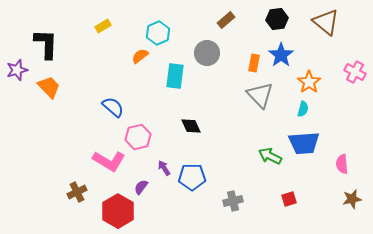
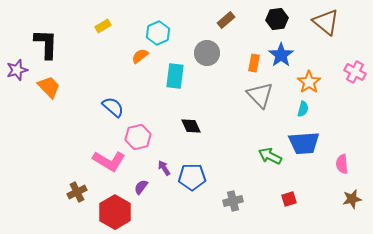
red hexagon: moved 3 px left, 1 px down
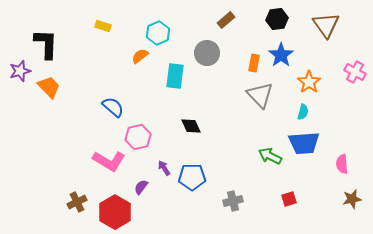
brown triangle: moved 3 px down; rotated 16 degrees clockwise
yellow rectangle: rotated 49 degrees clockwise
purple star: moved 3 px right, 1 px down
cyan semicircle: moved 3 px down
brown cross: moved 10 px down
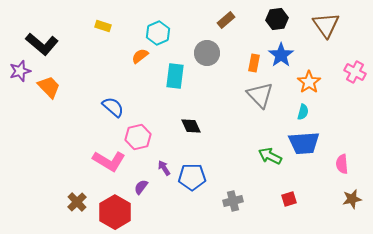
black L-shape: moved 4 px left; rotated 128 degrees clockwise
brown cross: rotated 18 degrees counterclockwise
